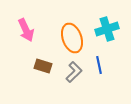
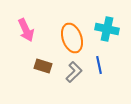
cyan cross: rotated 30 degrees clockwise
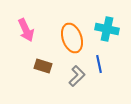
blue line: moved 1 px up
gray L-shape: moved 3 px right, 4 px down
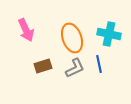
cyan cross: moved 2 px right, 5 px down
brown rectangle: rotated 36 degrees counterclockwise
gray L-shape: moved 2 px left, 8 px up; rotated 20 degrees clockwise
